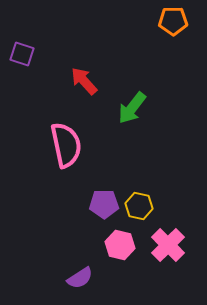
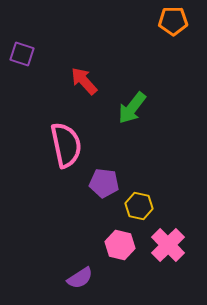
purple pentagon: moved 21 px up; rotated 8 degrees clockwise
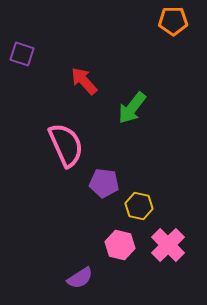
pink semicircle: rotated 12 degrees counterclockwise
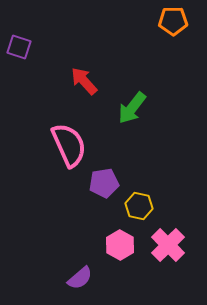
purple square: moved 3 px left, 7 px up
pink semicircle: moved 3 px right
purple pentagon: rotated 16 degrees counterclockwise
pink hexagon: rotated 16 degrees clockwise
purple semicircle: rotated 8 degrees counterclockwise
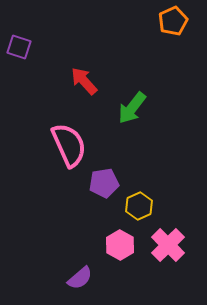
orange pentagon: rotated 24 degrees counterclockwise
yellow hexagon: rotated 24 degrees clockwise
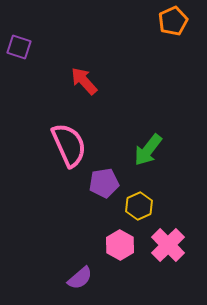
green arrow: moved 16 px right, 42 px down
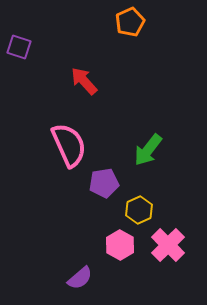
orange pentagon: moved 43 px left, 1 px down
yellow hexagon: moved 4 px down
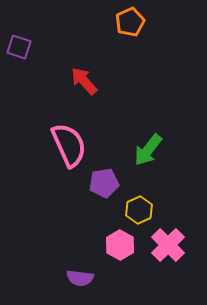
purple semicircle: rotated 48 degrees clockwise
